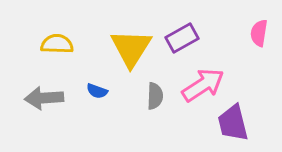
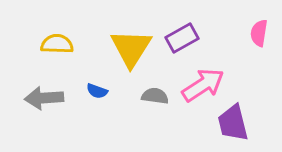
gray semicircle: rotated 84 degrees counterclockwise
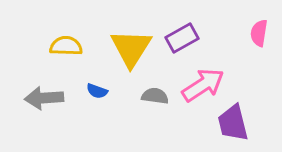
yellow semicircle: moved 9 px right, 2 px down
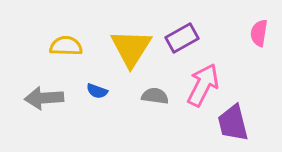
pink arrow: rotated 30 degrees counterclockwise
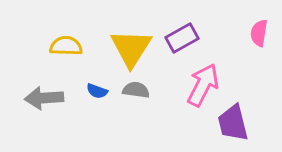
gray semicircle: moved 19 px left, 6 px up
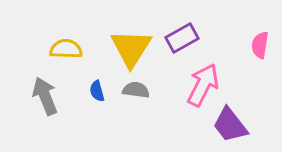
pink semicircle: moved 1 px right, 12 px down
yellow semicircle: moved 3 px down
blue semicircle: rotated 55 degrees clockwise
gray arrow: moved 1 px right, 2 px up; rotated 72 degrees clockwise
purple trapezoid: moved 3 px left, 2 px down; rotated 24 degrees counterclockwise
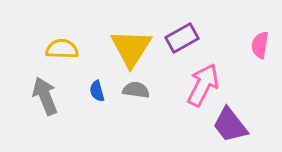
yellow semicircle: moved 4 px left
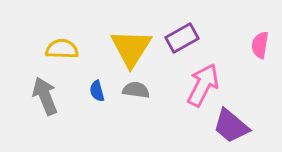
purple trapezoid: moved 1 px right, 1 px down; rotated 12 degrees counterclockwise
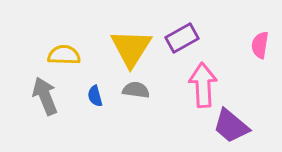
yellow semicircle: moved 2 px right, 6 px down
pink arrow: rotated 30 degrees counterclockwise
blue semicircle: moved 2 px left, 5 px down
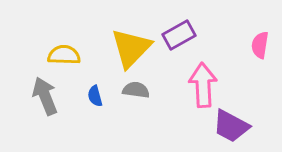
purple rectangle: moved 3 px left, 3 px up
yellow triangle: rotated 12 degrees clockwise
purple trapezoid: rotated 12 degrees counterclockwise
